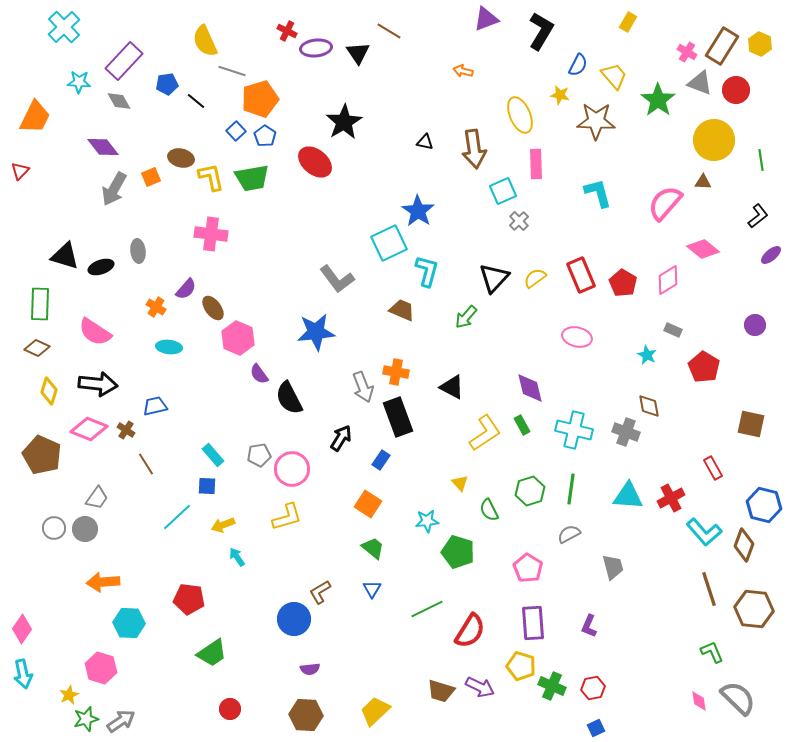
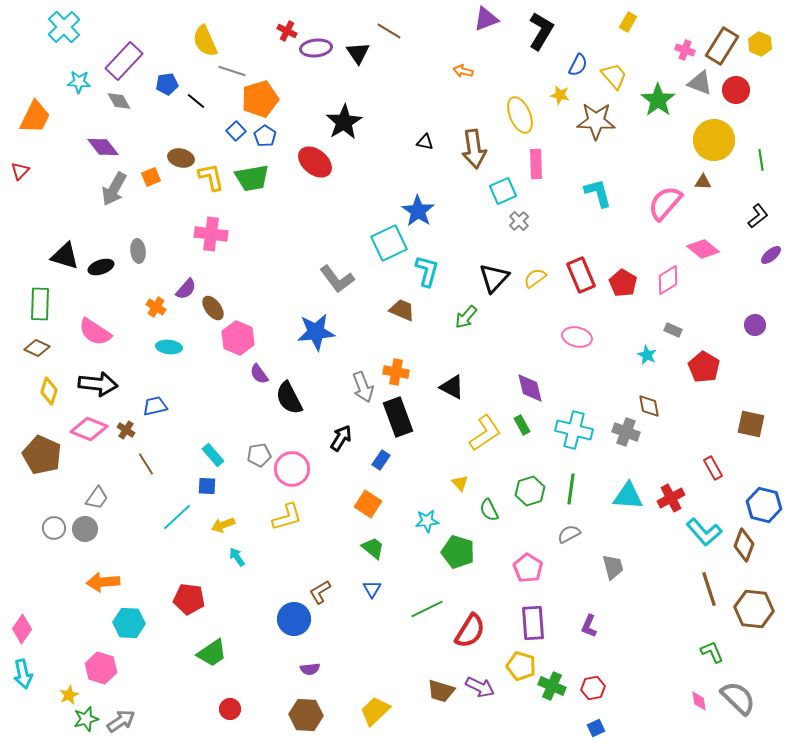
pink cross at (687, 52): moved 2 px left, 2 px up; rotated 12 degrees counterclockwise
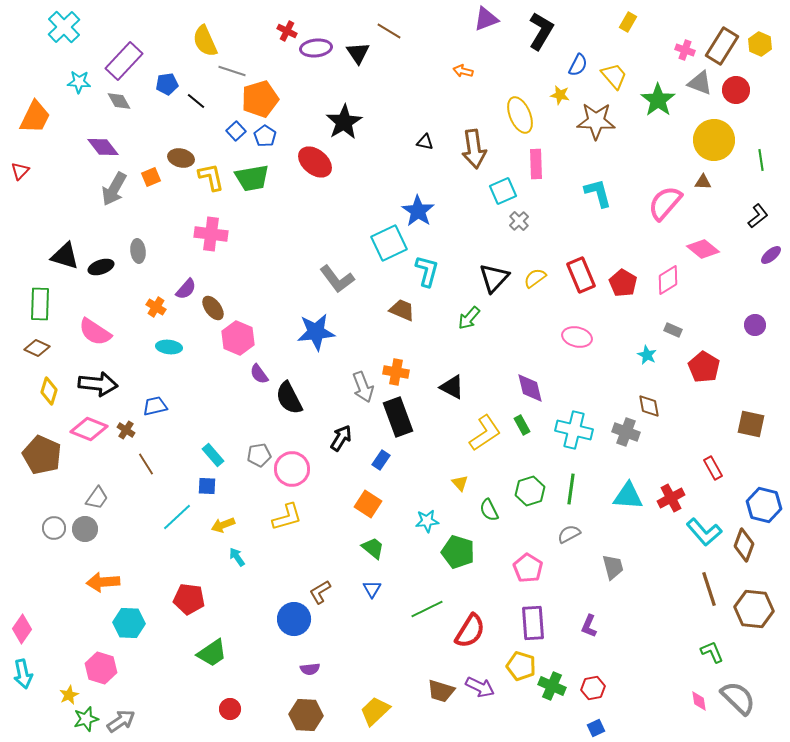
green arrow at (466, 317): moved 3 px right, 1 px down
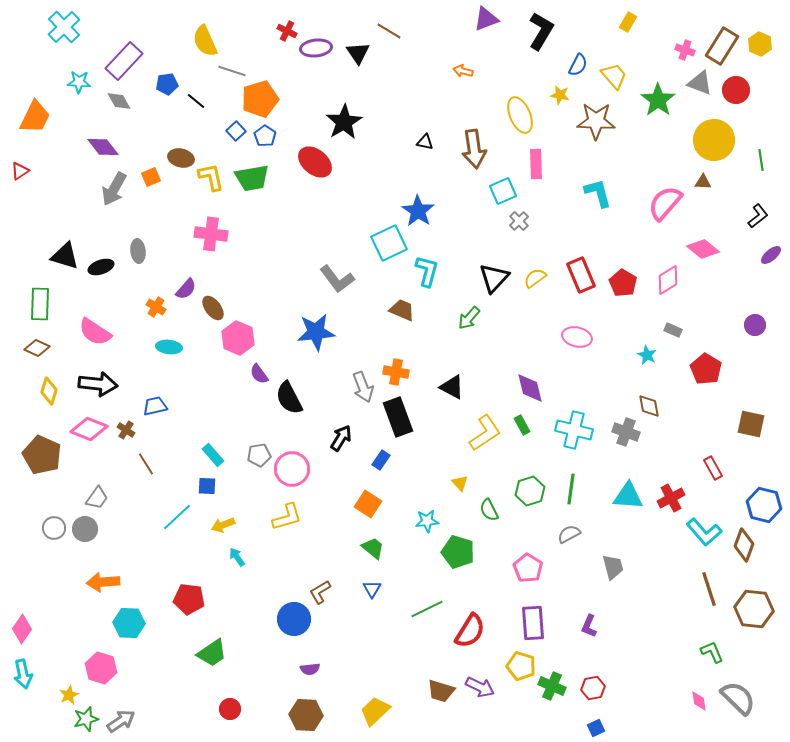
red triangle at (20, 171): rotated 12 degrees clockwise
red pentagon at (704, 367): moved 2 px right, 2 px down
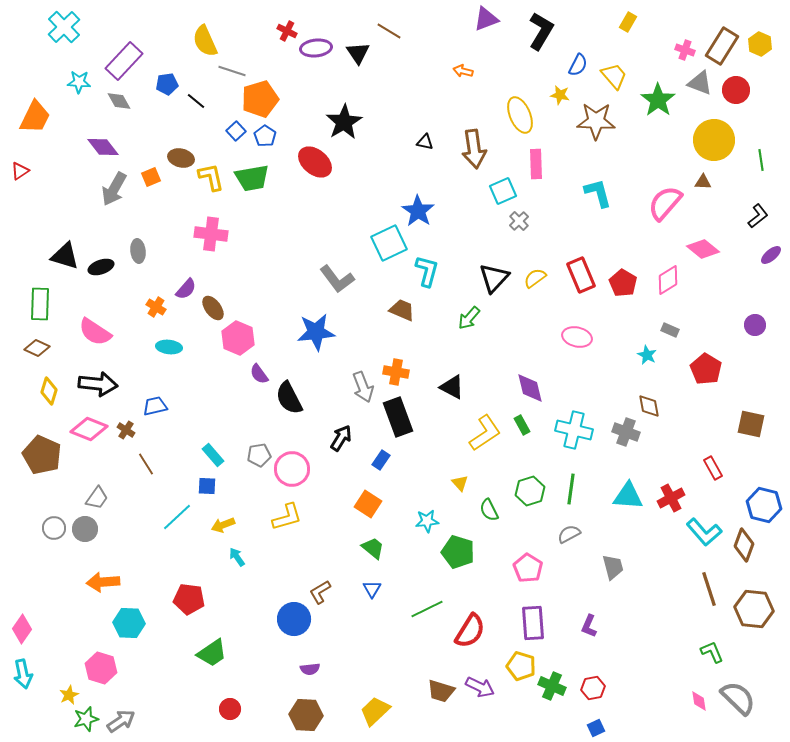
gray rectangle at (673, 330): moved 3 px left
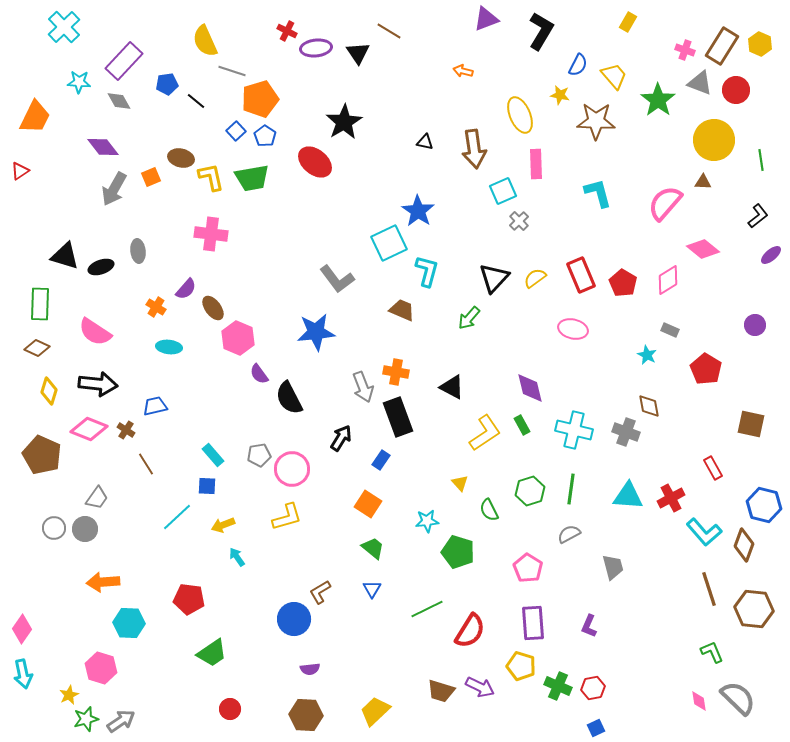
pink ellipse at (577, 337): moved 4 px left, 8 px up
green cross at (552, 686): moved 6 px right
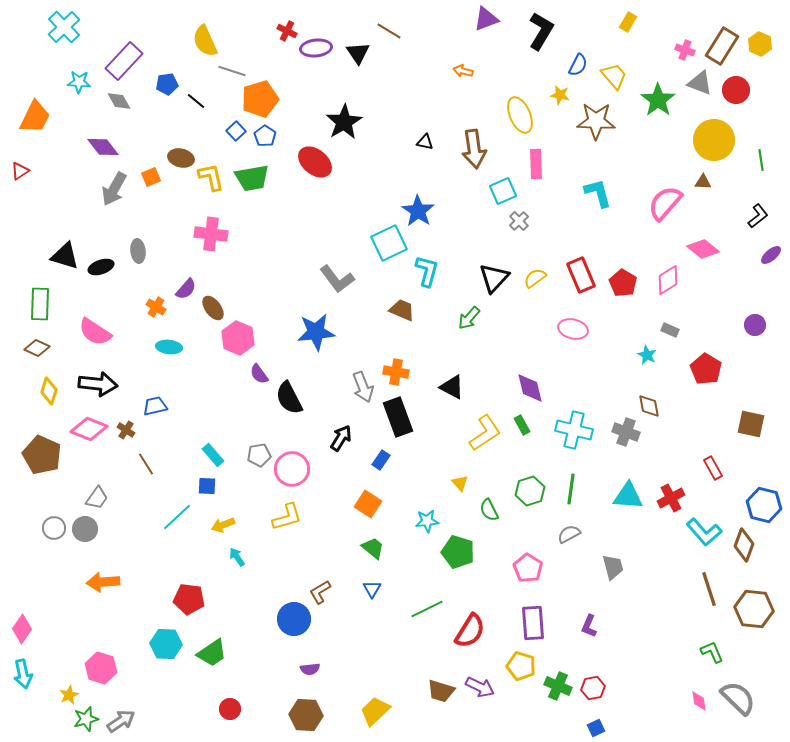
cyan hexagon at (129, 623): moved 37 px right, 21 px down
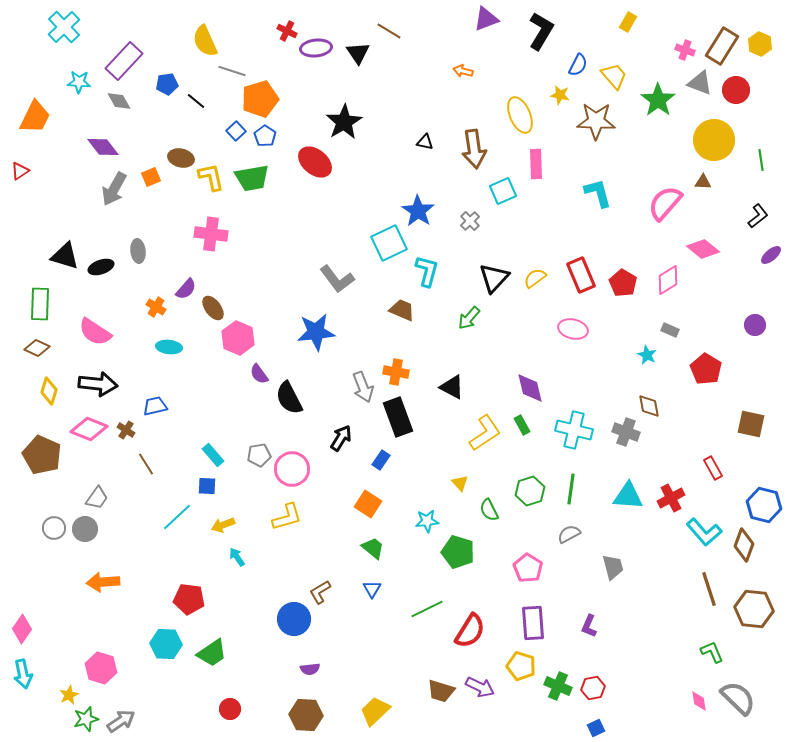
gray cross at (519, 221): moved 49 px left
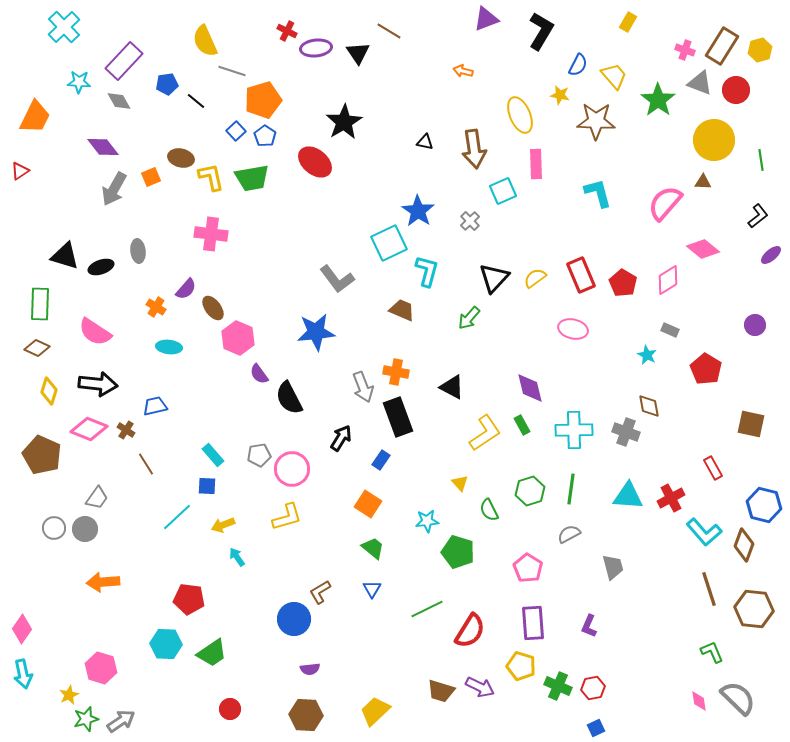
yellow hexagon at (760, 44): moved 6 px down; rotated 20 degrees clockwise
orange pentagon at (260, 99): moved 3 px right, 1 px down
cyan cross at (574, 430): rotated 15 degrees counterclockwise
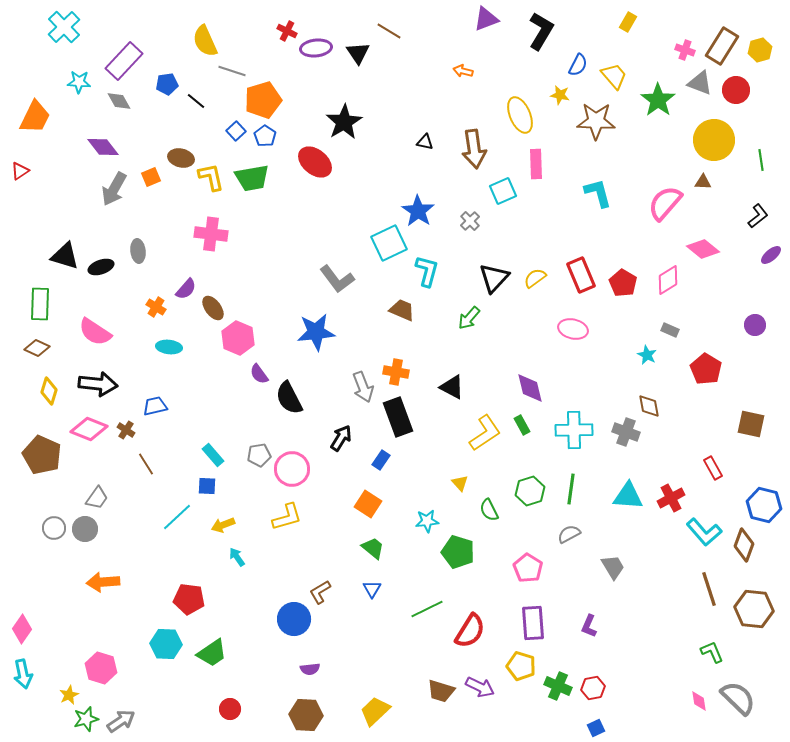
gray trapezoid at (613, 567): rotated 16 degrees counterclockwise
